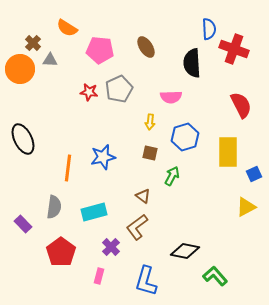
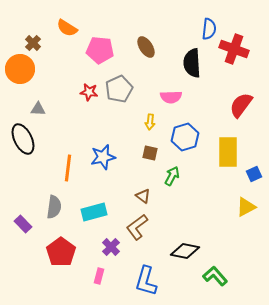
blue semicircle: rotated 10 degrees clockwise
gray triangle: moved 12 px left, 49 px down
red semicircle: rotated 116 degrees counterclockwise
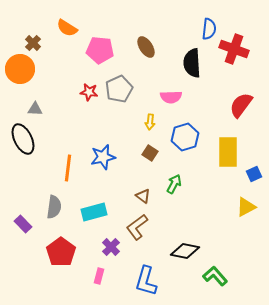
gray triangle: moved 3 px left
brown square: rotated 21 degrees clockwise
green arrow: moved 2 px right, 8 px down
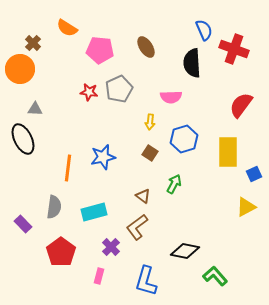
blue semicircle: moved 5 px left, 1 px down; rotated 30 degrees counterclockwise
blue hexagon: moved 1 px left, 2 px down
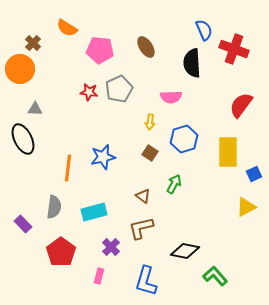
brown L-shape: moved 4 px right, 1 px down; rotated 24 degrees clockwise
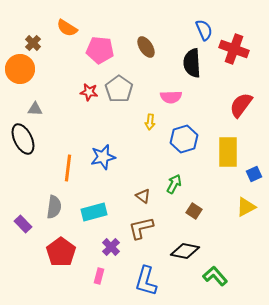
gray pentagon: rotated 12 degrees counterclockwise
brown square: moved 44 px right, 58 px down
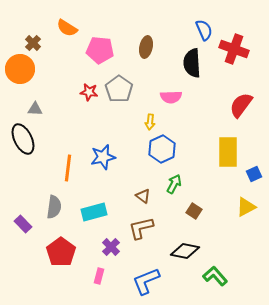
brown ellipse: rotated 45 degrees clockwise
blue hexagon: moved 22 px left, 10 px down; rotated 8 degrees counterclockwise
blue L-shape: rotated 52 degrees clockwise
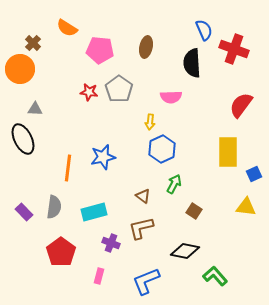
yellow triangle: rotated 35 degrees clockwise
purple rectangle: moved 1 px right, 12 px up
purple cross: moved 4 px up; rotated 24 degrees counterclockwise
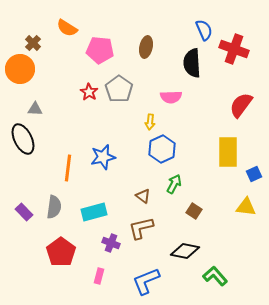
red star: rotated 24 degrees clockwise
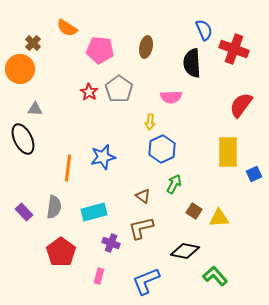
yellow triangle: moved 27 px left, 11 px down; rotated 10 degrees counterclockwise
